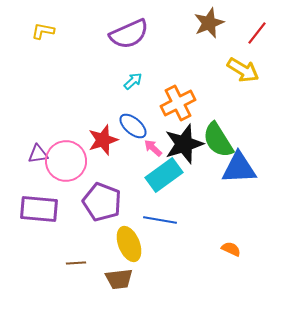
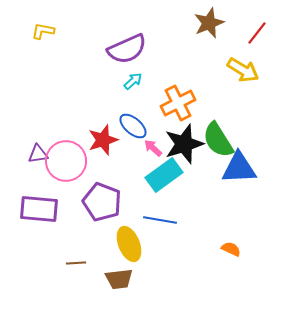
purple semicircle: moved 2 px left, 15 px down
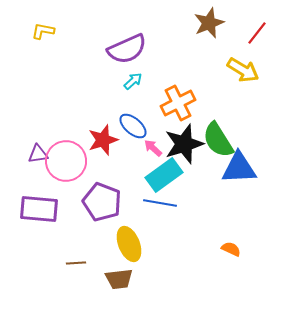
blue line: moved 17 px up
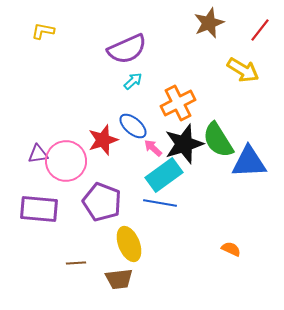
red line: moved 3 px right, 3 px up
blue triangle: moved 10 px right, 6 px up
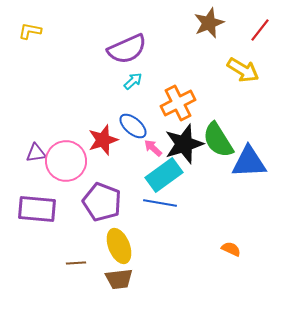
yellow L-shape: moved 13 px left
purple triangle: moved 2 px left, 1 px up
purple rectangle: moved 2 px left
yellow ellipse: moved 10 px left, 2 px down
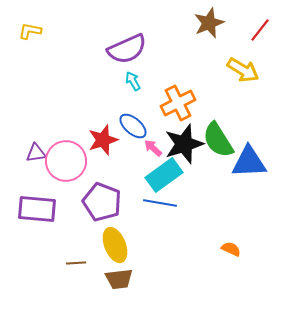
cyan arrow: rotated 78 degrees counterclockwise
yellow ellipse: moved 4 px left, 1 px up
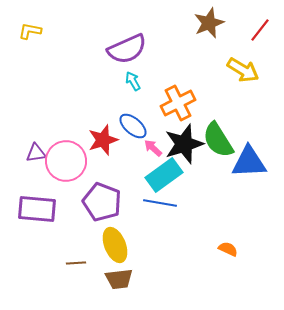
orange semicircle: moved 3 px left
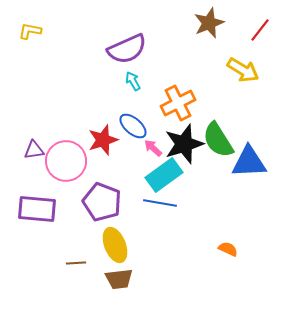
purple triangle: moved 2 px left, 3 px up
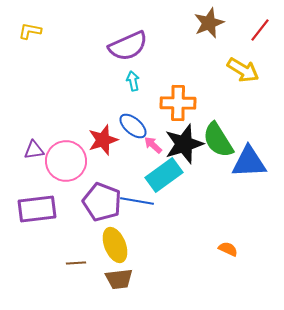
purple semicircle: moved 1 px right, 3 px up
cyan arrow: rotated 18 degrees clockwise
orange cross: rotated 28 degrees clockwise
pink arrow: moved 3 px up
blue line: moved 23 px left, 2 px up
purple rectangle: rotated 12 degrees counterclockwise
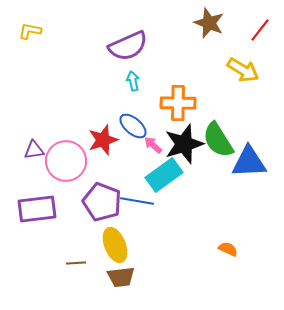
brown star: rotated 28 degrees counterclockwise
brown trapezoid: moved 2 px right, 2 px up
